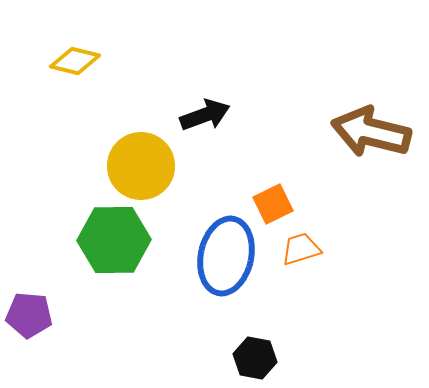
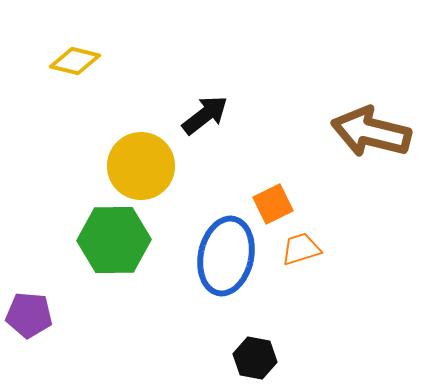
black arrow: rotated 18 degrees counterclockwise
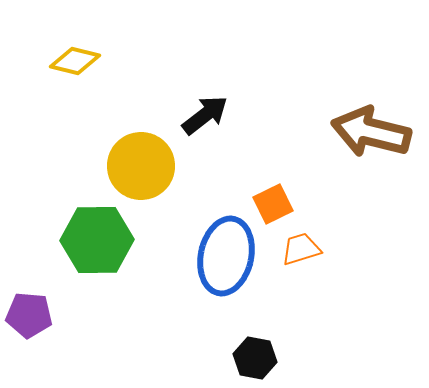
green hexagon: moved 17 px left
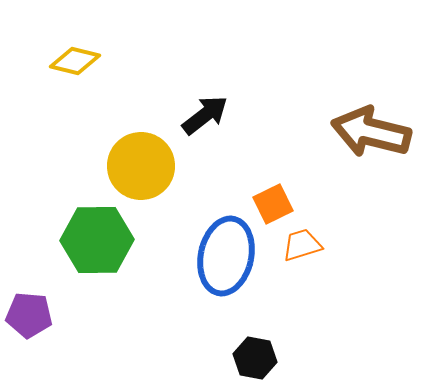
orange trapezoid: moved 1 px right, 4 px up
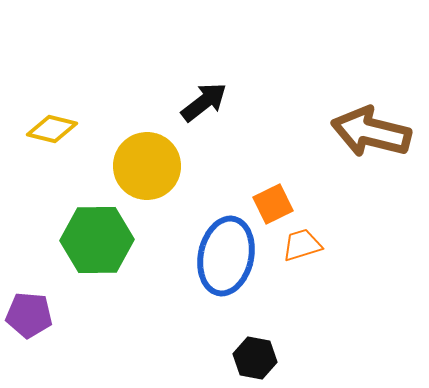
yellow diamond: moved 23 px left, 68 px down
black arrow: moved 1 px left, 13 px up
yellow circle: moved 6 px right
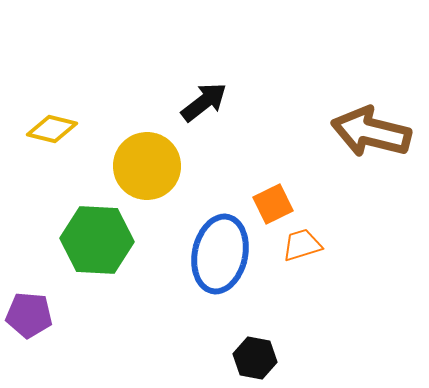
green hexagon: rotated 4 degrees clockwise
blue ellipse: moved 6 px left, 2 px up
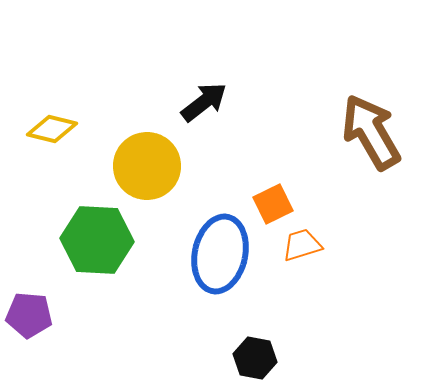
brown arrow: rotated 46 degrees clockwise
